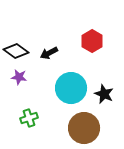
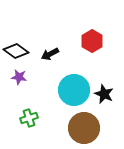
black arrow: moved 1 px right, 1 px down
cyan circle: moved 3 px right, 2 px down
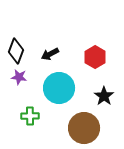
red hexagon: moved 3 px right, 16 px down
black diamond: rotated 75 degrees clockwise
cyan circle: moved 15 px left, 2 px up
black star: moved 2 px down; rotated 12 degrees clockwise
green cross: moved 1 px right, 2 px up; rotated 18 degrees clockwise
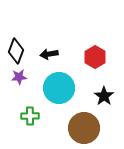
black arrow: moved 1 px left; rotated 18 degrees clockwise
purple star: rotated 14 degrees counterclockwise
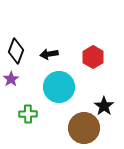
red hexagon: moved 2 px left
purple star: moved 8 px left, 2 px down; rotated 28 degrees counterclockwise
cyan circle: moved 1 px up
black star: moved 10 px down
green cross: moved 2 px left, 2 px up
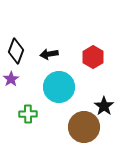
brown circle: moved 1 px up
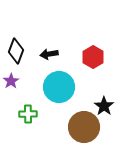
purple star: moved 2 px down
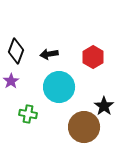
green cross: rotated 12 degrees clockwise
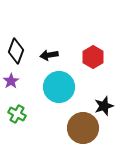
black arrow: moved 1 px down
black star: rotated 18 degrees clockwise
green cross: moved 11 px left; rotated 18 degrees clockwise
brown circle: moved 1 px left, 1 px down
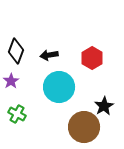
red hexagon: moved 1 px left, 1 px down
black star: rotated 12 degrees counterclockwise
brown circle: moved 1 px right, 1 px up
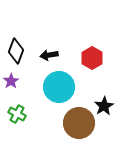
brown circle: moved 5 px left, 4 px up
